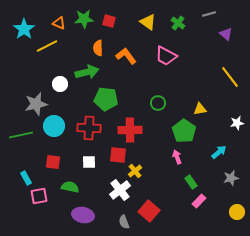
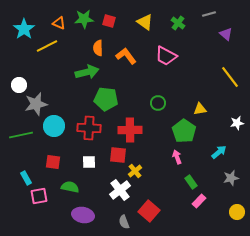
yellow triangle at (148, 22): moved 3 px left
white circle at (60, 84): moved 41 px left, 1 px down
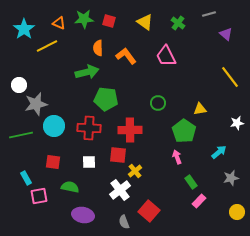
pink trapezoid at (166, 56): rotated 35 degrees clockwise
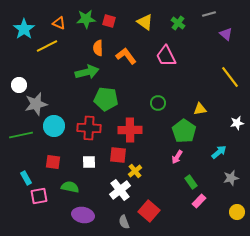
green star at (84, 19): moved 2 px right
pink arrow at (177, 157): rotated 128 degrees counterclockwise
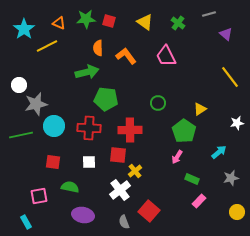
yellow triangle at (200, 109): rotated 24 degrees counterclockwise
cyan rectangle at (26, 178): moved 44 px down
green rectangle at (191, 182): moved 1 px right, 3 px up; rotated 32 degrees counterclockwise
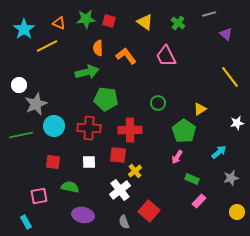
gray star at (36, 104): rotated 10 degrees counterclockwise
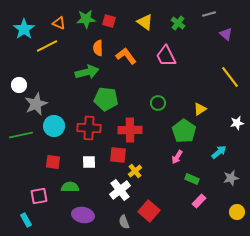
green semicircle at (70, 187): rotated 12 degrees counterclockwise
cyan rectangle at (26, 222): moved 2 px up
